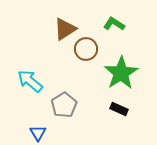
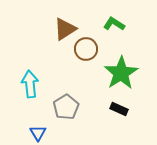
cyan arrow: moved 3 px down; rotated 44 degrees clockwise
gray pentagon: moved 2 px right, 2 px down
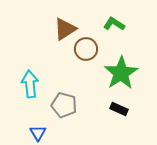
gray pentagon: moved 2 px left, 2 px up; rotated 25 degrees counterclockwise
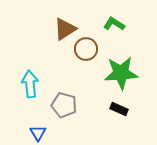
green star: rotated 28 degrees clockwise
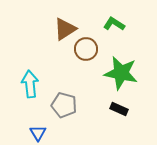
green star: rotated 16 degrees clockwise
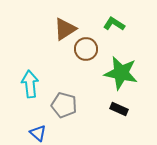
blue triangle: rotated 18 degrees counterclockwise
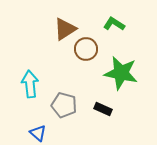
black rectangle: moved 16 px left
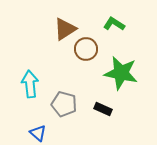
gray pentagon: moved 1 px up
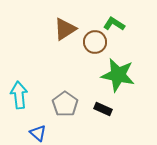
brown circle: moved 9 px right, 7 px up
green star: moved 3 px left, 2 px down
cyan arrow: moved 11 px left, 11 px down
gray pentagon: moved 1 px right; rotated 20 degrees clockwise
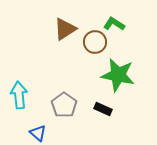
gray pentagon: moved 1 px left, 1 px down
